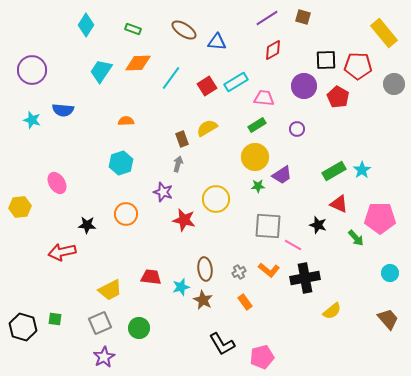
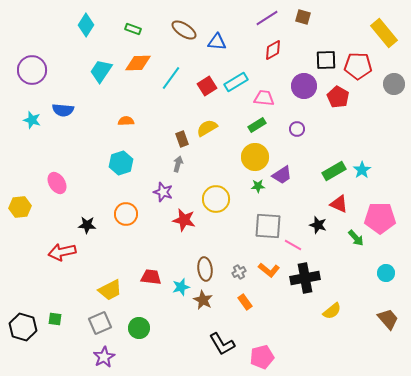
cyan circle at (390, 273): moved 4 px left
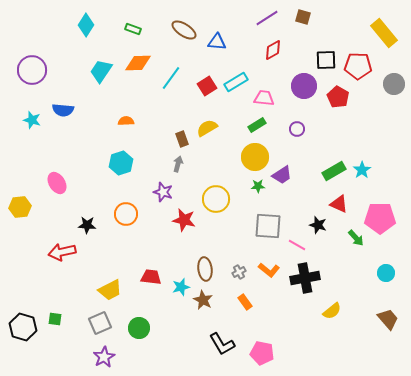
pink line at (293, 245): moved 4 px right
pink pentagon at (262, 357): moved 4 px up; rotated 25 degrees clockwise
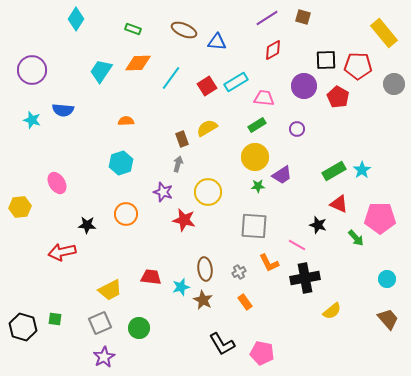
cyan diamond at (86, 25): moved 10 px left, 6 px up
brown ellipse at (184, 30): rotated 10 degrees counterclockwise
yellow circle at (216, 199): moved 8 px left, 7 px up
gray square at (268, 226): moved 14 px left
orange L-shape at (269, 270): moved 7 px up; rotated 25 degrees clockwise
cyan circle at (386, 273): moved 1 px right, 6 px down
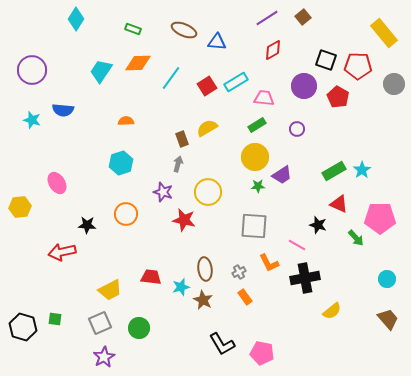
brown square at (303, 17): rotated 35 degrees clockwise
black square at (326, 60): rotated 20 degrees clockwise
orange rectangle at (245, 302): moved 5 px up
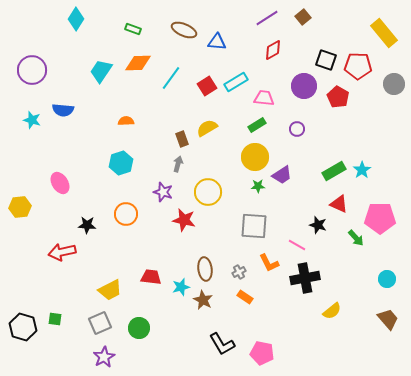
pink ellipse at (57, 183): moved 3 px right
orange rectangle at (245, 297): rotated 21 degrees counterclockwise
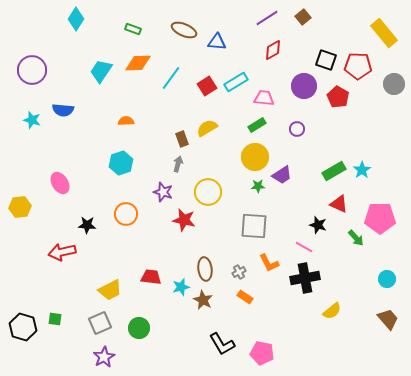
pink line at (297, 245): moved 7 px right, 2 px down
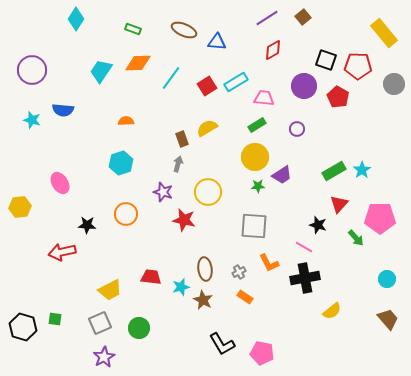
red triangle at (339, 204): rotated 48 degrees clockwise
